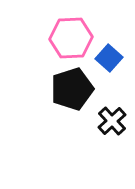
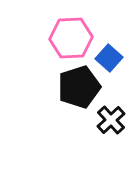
black pentagon: moved 7 px right, 2 px up
black cross: moved 1 px left, 1 px up
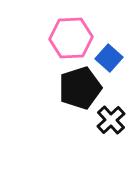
black pentagon: moved 1 px right, 1 px down
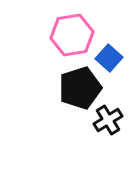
pink hexagon: moved 1 px right, 3 px up; rotated 6 degrees counterclockwise
black cross: moved 3 px left; rotated 12 degrees clockwise
